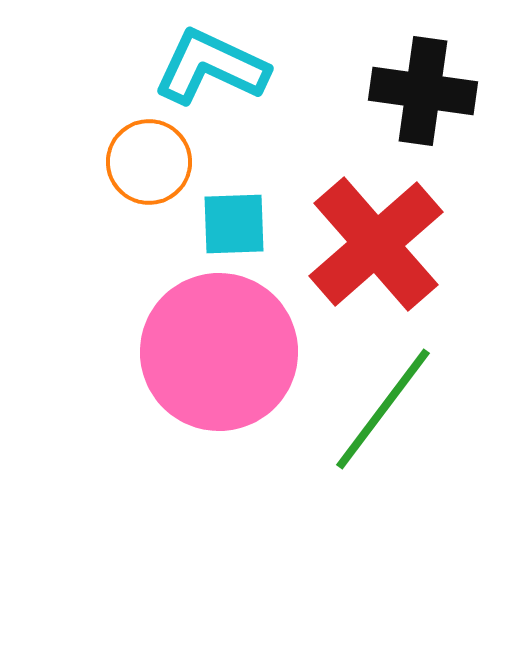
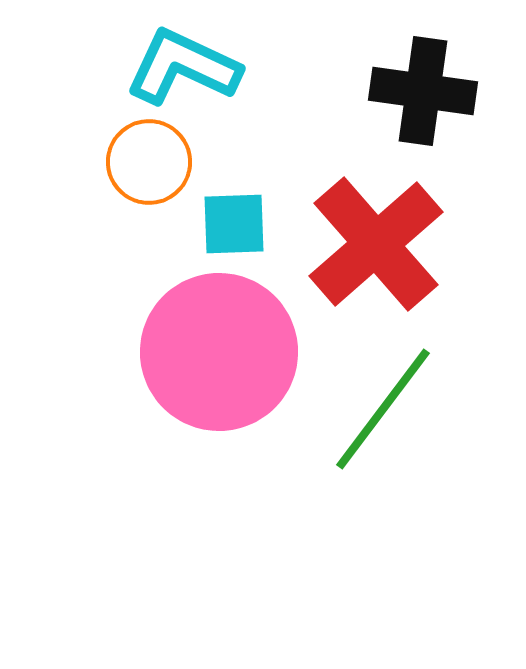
cyan L-shape: moved 28 px left
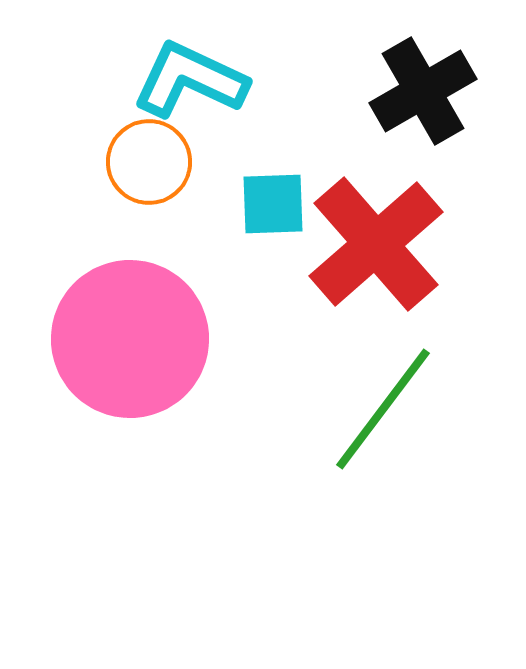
cyan L-shape: moved 7 px right, 13 px down
black cross: rotated 38 degrees counterclockwise
cyan square: moved 39 px right, 20 px up
pink circle: moved 89 px left, 13 px up
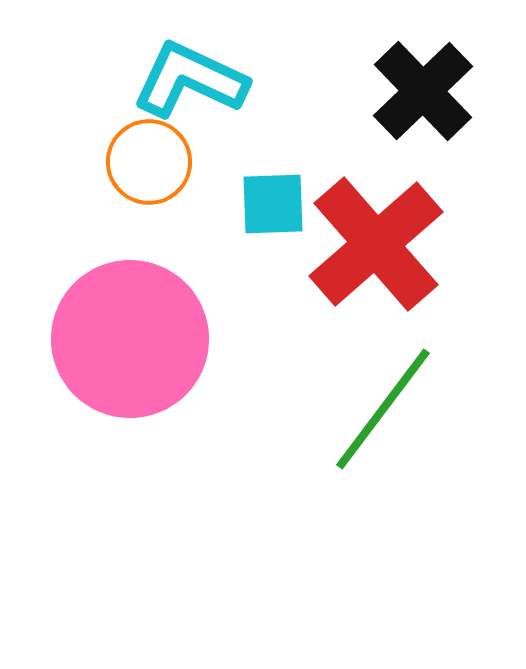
black cross: rotated 14 degrees counterclockwise
